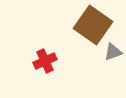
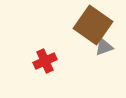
gray triangle: moved 9 px left, 5 px up
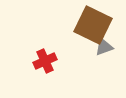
brown square: rotated 9 degrees counterclockwise
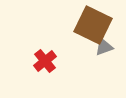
red cross: rotated 15 degrees counterclockwise
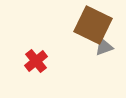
red cross: moved 9 px left
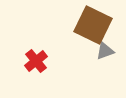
gray triangle: moved 1 px right, 4 px down
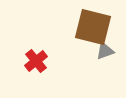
brown square: moved 2 px down; rotated 12 degrees counterclockwise
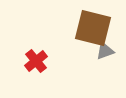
brown square: moved 1 px down
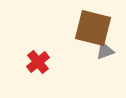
red cross: moved 2 px right, 1 px down
